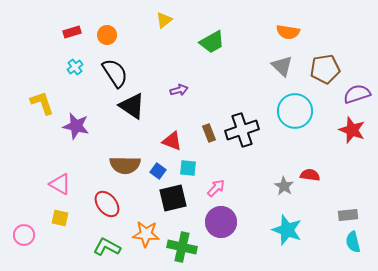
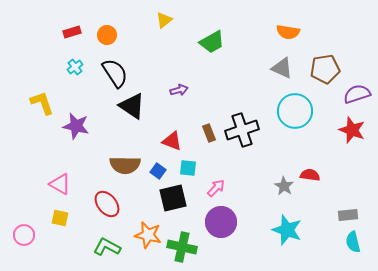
gray triangle: moved 2 px down; rotated 20 degrees counterclockwise
orange star: moved 2 px right, 1 px down; rotated 8 degrees clockwise
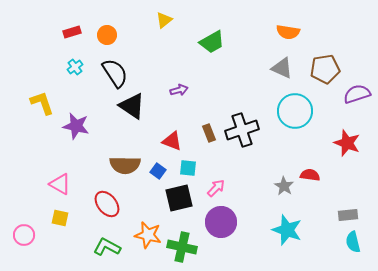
red star: moved 5 px left, 13 px down
black square: moved 6 px right
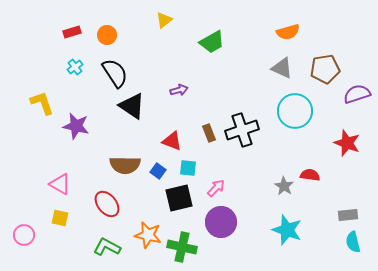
orange semicircle: rotated 25 degrees counterclockwise
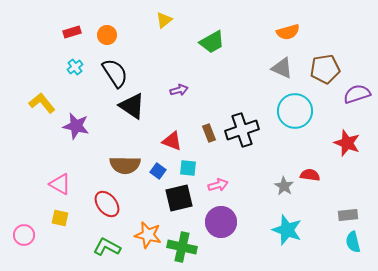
yellow L-shape: rotated 20 degrees counterclockwise
pink arrow: moved 2 px right, 3 px up; rotated 30 degrees clockwise
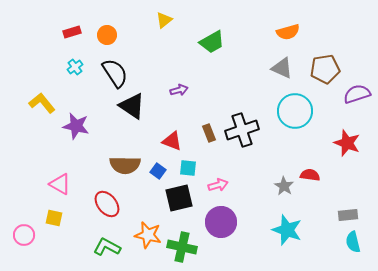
yellow square: moved 6 px left
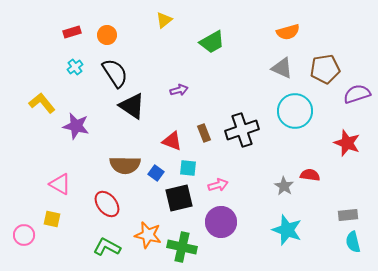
brown rectangle: moved 5 px left
blue square: moved 2 px left, 2 px down
yellow square: moved 2 px left, 1 px down
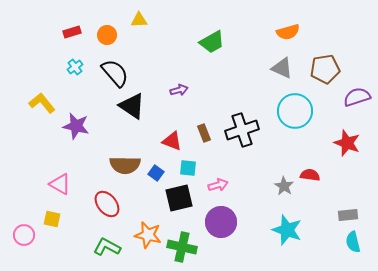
yellow triangle: moved 25 px left; rotated 36 degrees clockwise
black semicircle: rotated 8 degrees counterclockwise
purple semicircle: moved 3 px down
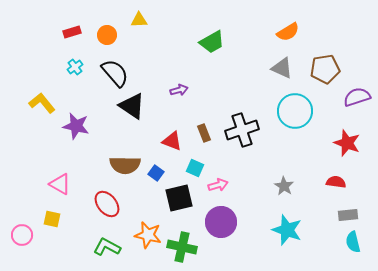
orange semicircle: rotated 15 degrees counterclockwise
cyan square: moved 7 px right; rotated 18 degrees clockwise
red semicircle: moved 26 px right, 7 px down
pink circle: moved 2 px left
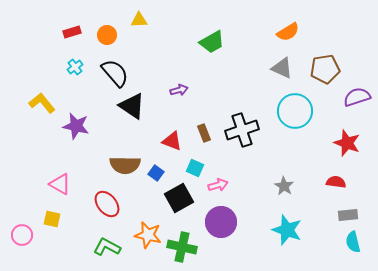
black square: rotated 16 degrees counterclockwise
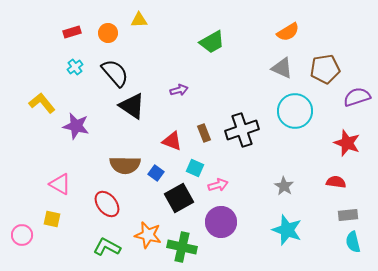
orange circle: moved 1 px right, 2 px up
